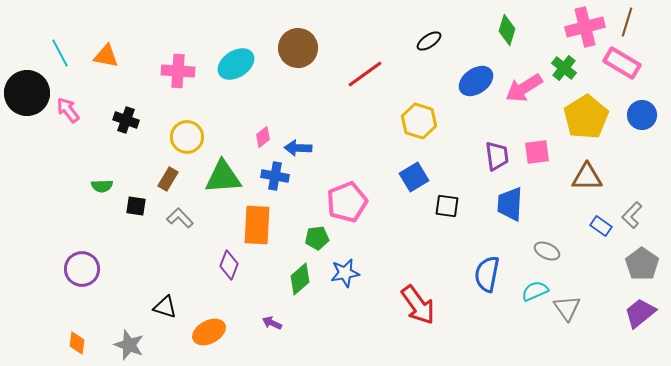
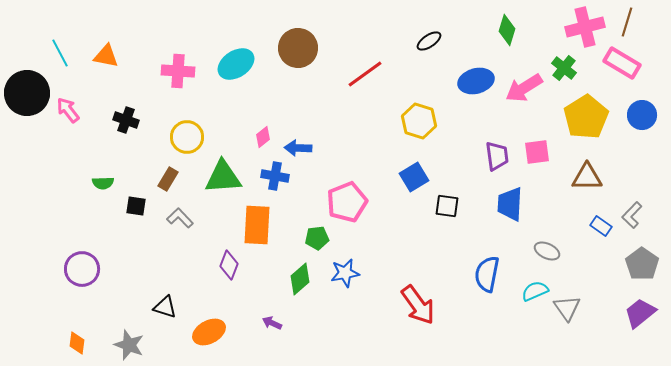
blue ellipse at (476, 81): rotated 20 degrees clockwise
green semicircle at (102, 186): moved 1 px right, 3 px up
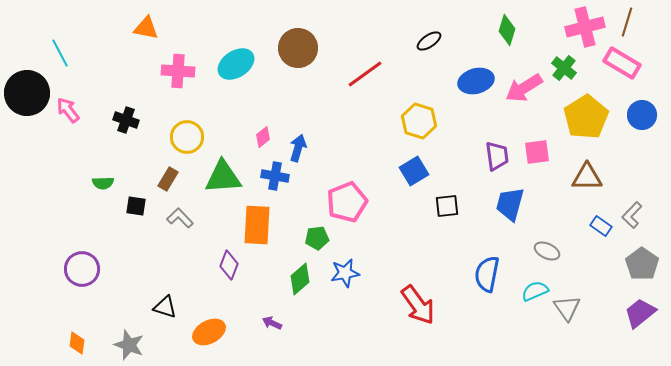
orange triangle at (106, 56): moved 40 px right, 28 px up
blue arrow at (298, 148): rotated 104 degrees clockwise
blue square at (414, 177): moved 6 px up
blue trapezoid at (510, 204): rotated 12 degrees clockwise
black square at (447, 206): rotated 15 degrees counterclockwise
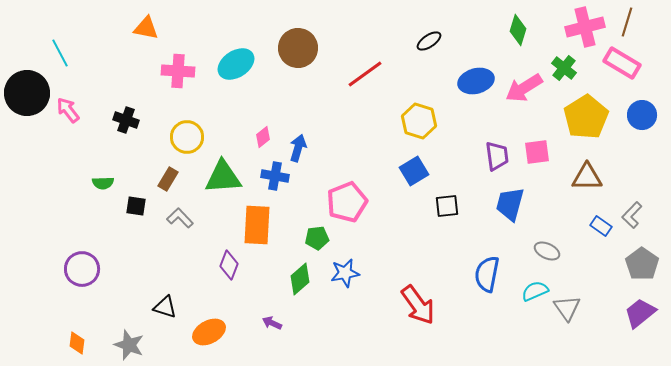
green diamond at (507, 30): moved 11 px right
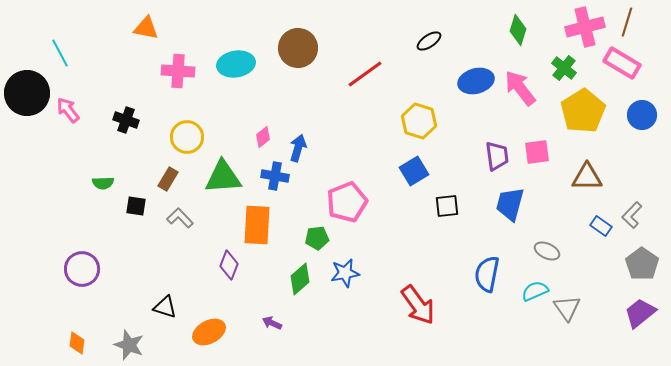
cyan ellipse at (236, 64): rotated 24 degrees clockwise
pink arrow at (524, 88): moved 4 px left; rotated 84 degrees clockwise
yellow pentagon at (586, 117): moved 3 px left, 6 px up
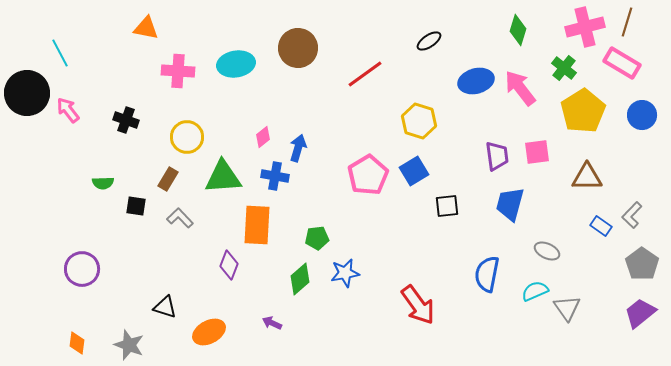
pink pentagon at (347, 202): moved 21 px right, 27 px up; rotated 9 degrees counterclockwise
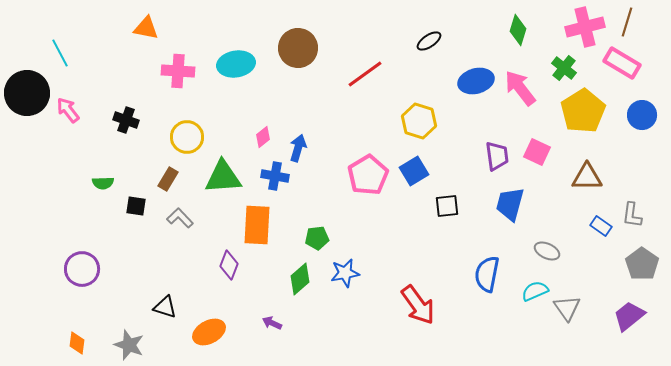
pink square at (537, 152): rotated 32 degrees clockwise
gray L-shape at (632, 215): rotated 36 degrees counterclockwise
purple trapezoid at (640, 313): moved 11 px left, 3 px down
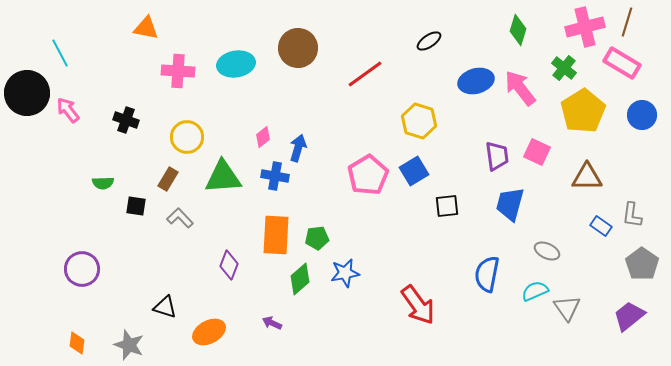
orange rectangle at (257, 225): moved 19 px right, 10 px down
